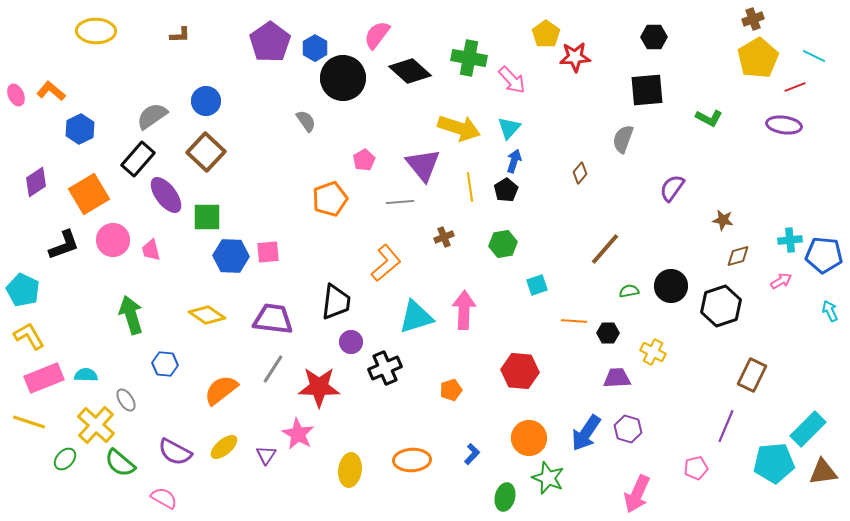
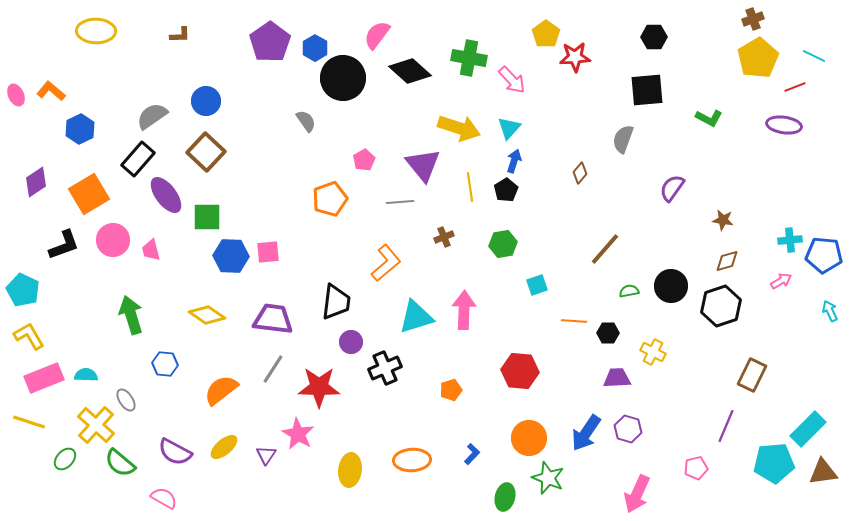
brown diamond at (738, 256): moved 11 px left, 5 px down
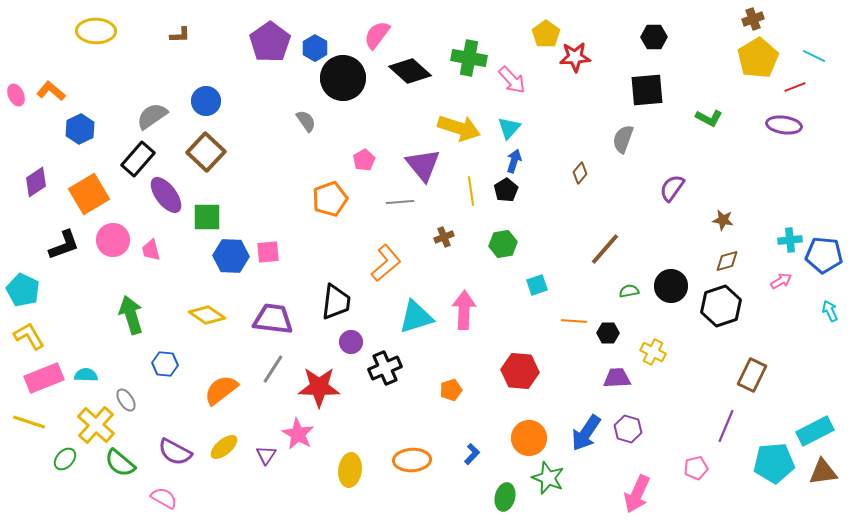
yellow line at (470, 187): moved 1 px right, 4 px down
cyan rectangle at (808, 429): moved 7 px right, 2 px down; rotated 18 degrees clockwise
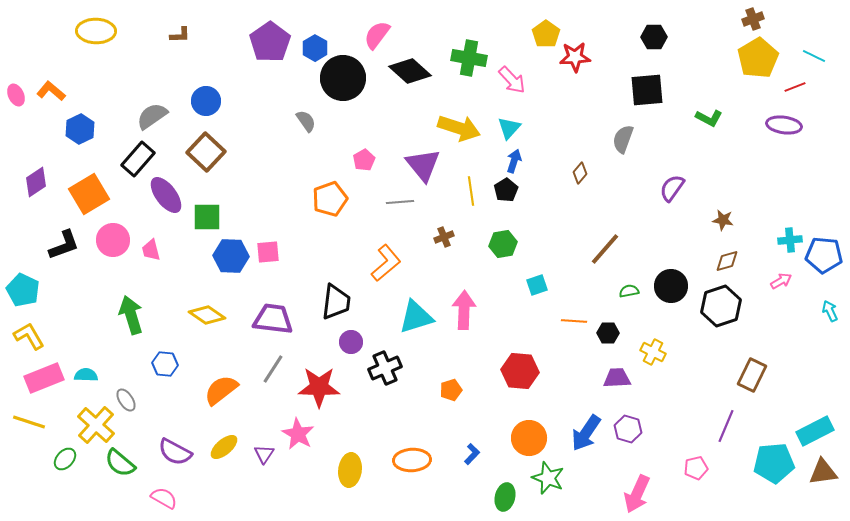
purple triangle at (266, 455): moved 2 px left, 1 px up
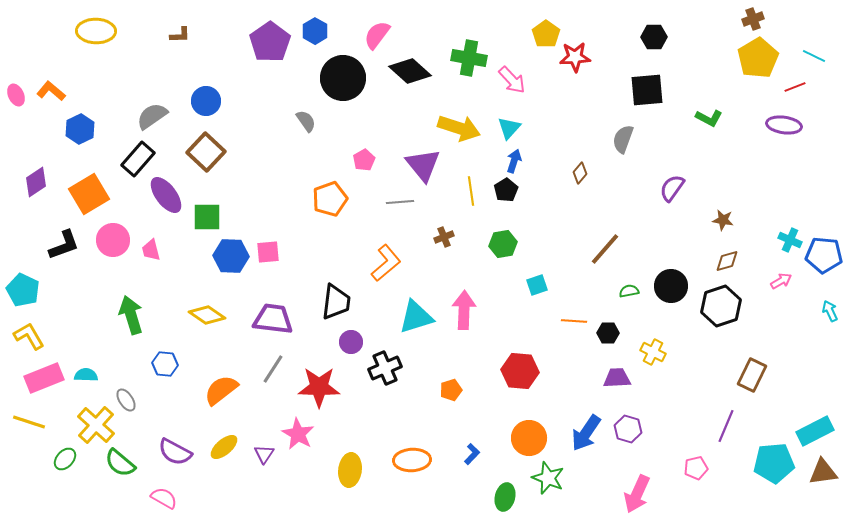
blue hexagon at (315, 48): moved 17 px up
cyan cross at (790, 240): rotated 30 degrees clockwise
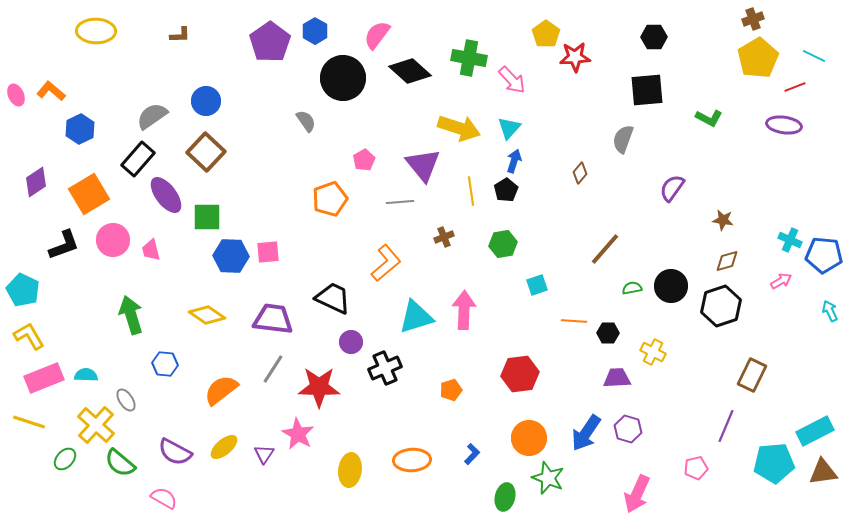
green semicircle at (629, 291): moved 3 px right, 3 px up
black trapezoid at (336, 302): moved 3 px left, 4 px up; rotated 72 degrees counterclockwise
red hexagon at (520, 371): moved 3 px down; rotated 12 degrees counterclockwise
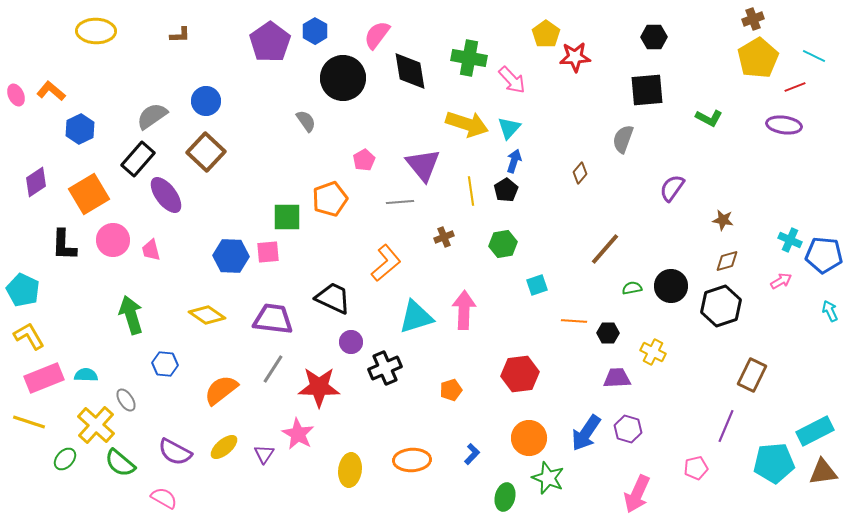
black diamond at (410, 71): rotated 39 degrees clockwise
yellow arrow at (459, 128): moved 8 px right, 4 px up
green square at (207, 217): moved 80 px right
black L-shape at (64, 245): rotated 112 degrees clockwise
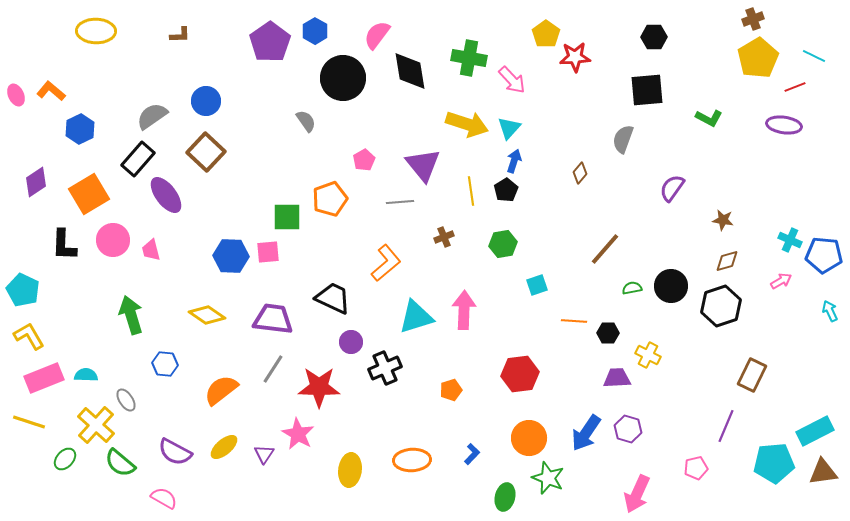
yellow cross at (653, 352): moved 5 px left, 3 px down
